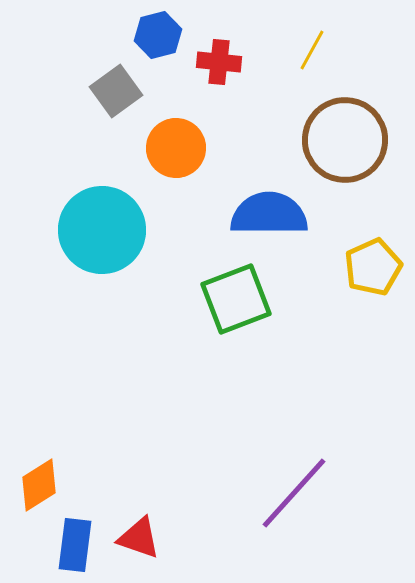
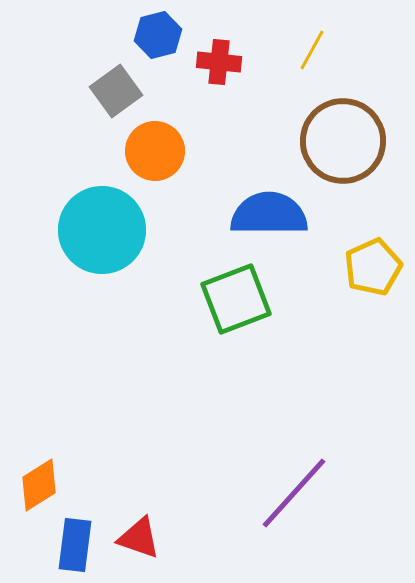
brown circle: moved 2 px left, 1 px down
orange circle: moved 21 px left, 3 px down
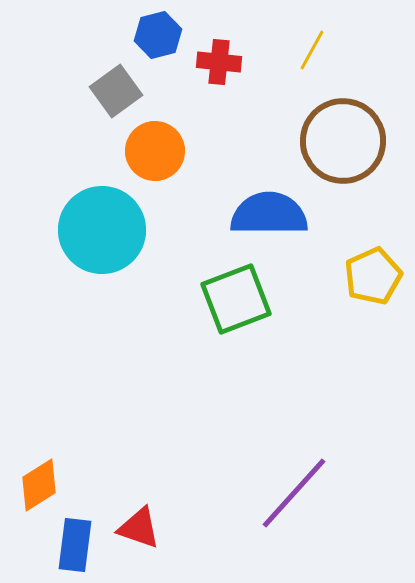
yellow pentagon: moved 9 px down
red triangle: moved 10 px up
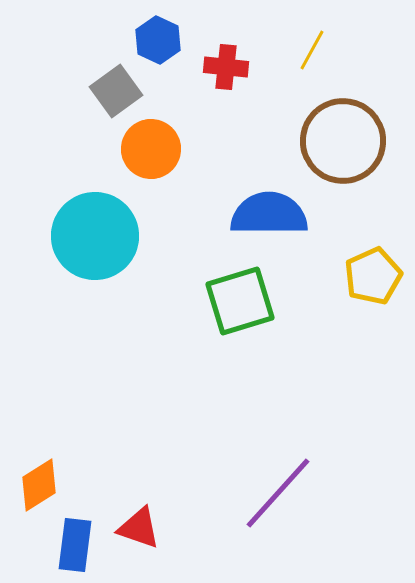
blue hexagon: moved 5 px down; rotated 21 degrees counterclockwise
red cross: moved 7 px right, 5 px down
orange circle: moved 4 px left, 2 px up
cyan circle: moved 7 px left, 6 px down
green square: moved 4 px right, 2 px down; rotated 4 degrees clockwise
purple line: moved 16 px left
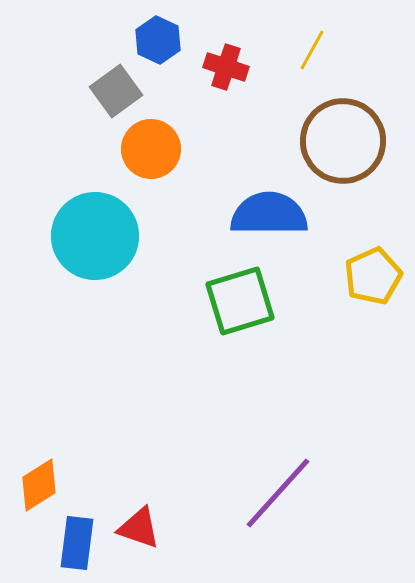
red cross: rotated 12 degrees clockwise
blue rectangle: moved 2 px right, 2 px up
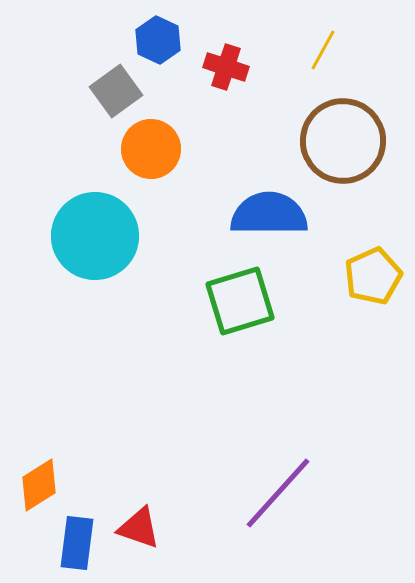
yellow line: moved 11 px right
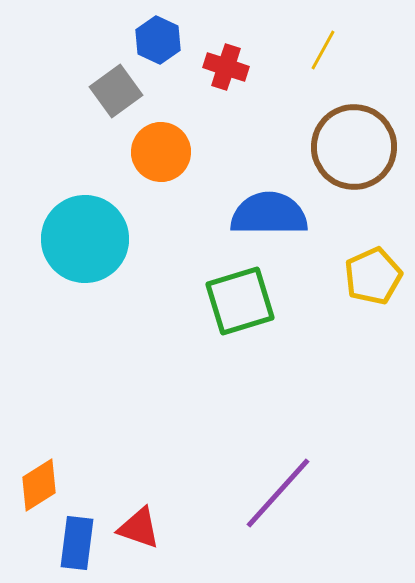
brown circle: moved 11 px right, 6 px down
orange circle: moved 10 px right, 3 px down
cyan circle: moved 10 px left, 3 px down
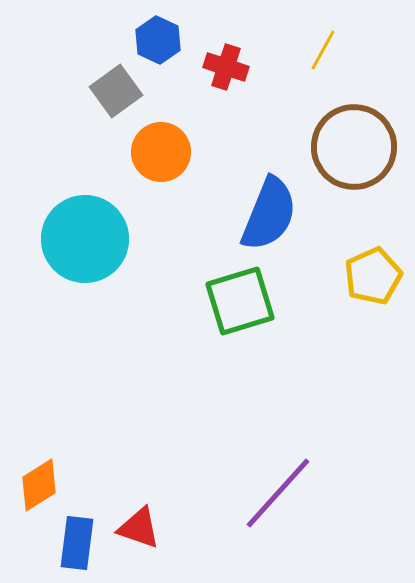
blue semicircle: rotated 112 degrees clockwise
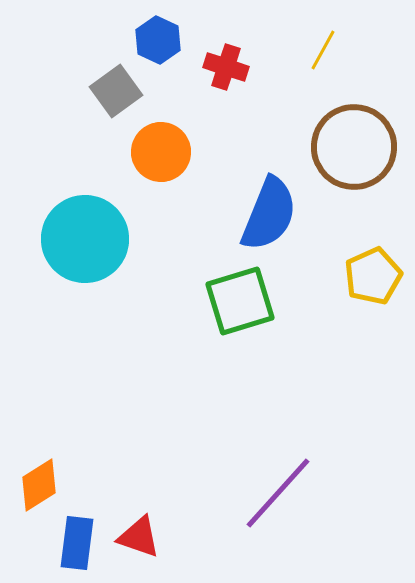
red triangle: moved 9 px down
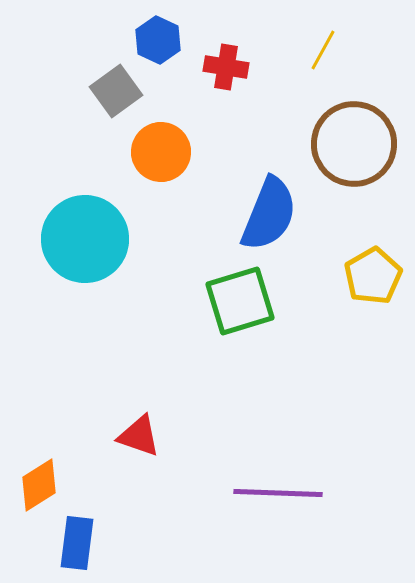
red cross: rotated 9 degrees counterclockwise
brown circle: moved 3 px up
yellow pentagon: rotated 6 degrees counterclockwise
purple line: rotated 50 degrees clockwise
red triangle: moved 101 px up
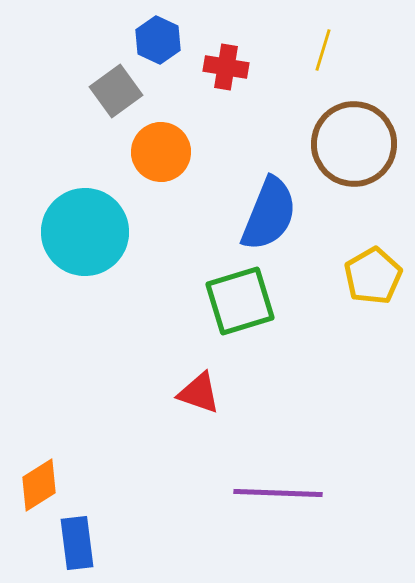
yellow line: rotated 12 degrees counterclockwise
cyan circle: moved 7 px up
red triangle: moved 60 px right, 43 px up
blue rectangle: rotated 14 degrees counterclockwise
